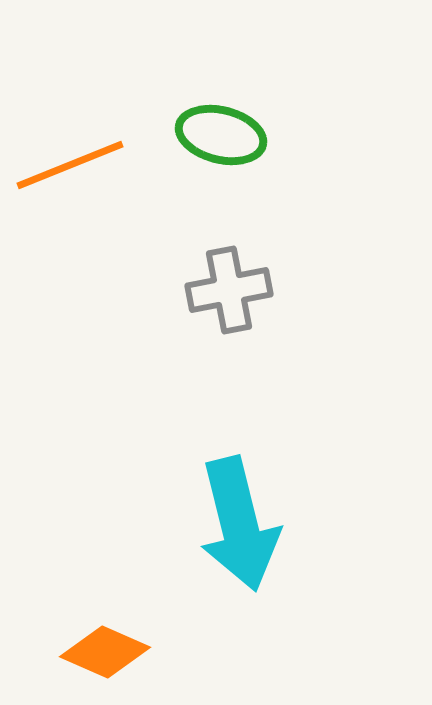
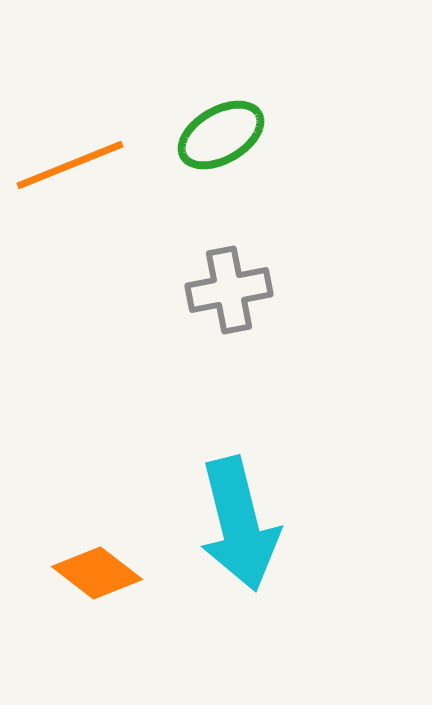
green ellipse: rotated 44 degrees counterclockwise
orange diamond: moved 8 px left, 79 px up; rotated 14 degrees clockwise
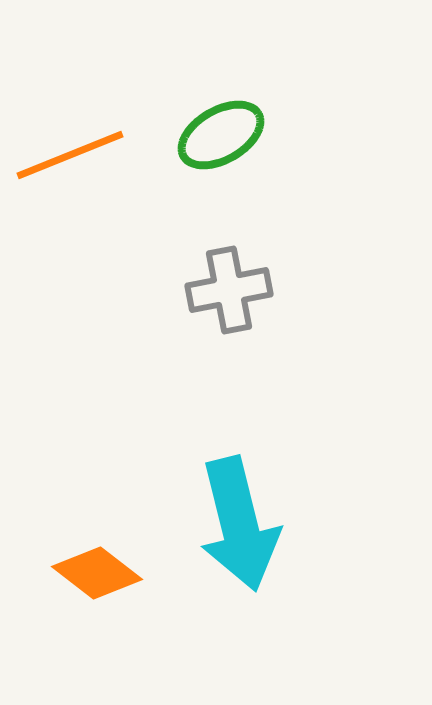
orange line: moved 10 px up
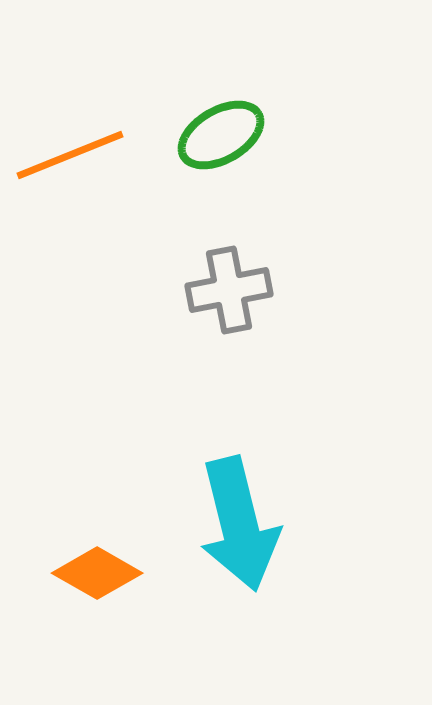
orange diamond: rotated 8 degrees counterclockwise
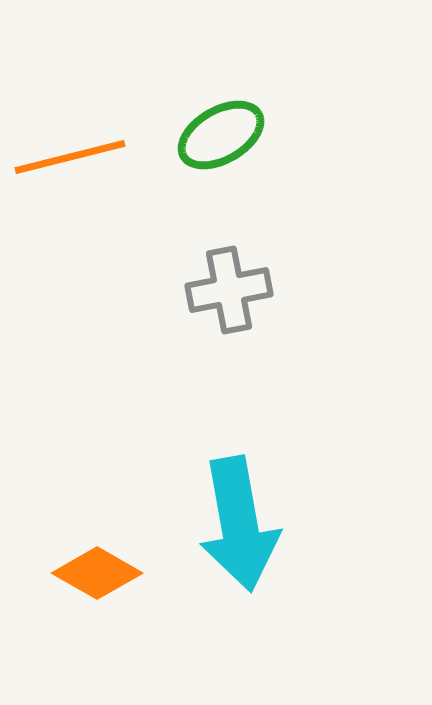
orange line: moved 2 px down; rotated 8 degrees clockwise
cyan arrow: rotated 4 degrees clockwise
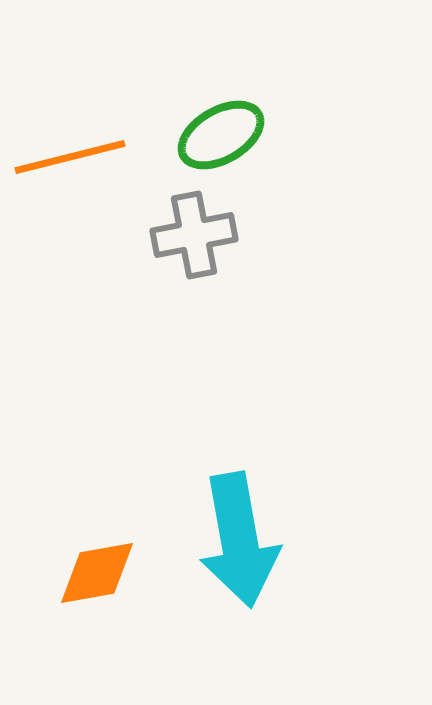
gray cross: moved 35 px left, 55 px up
cyan arrow: moved 16 px down
orange diamond: rotated 40 degrees counterclockwise
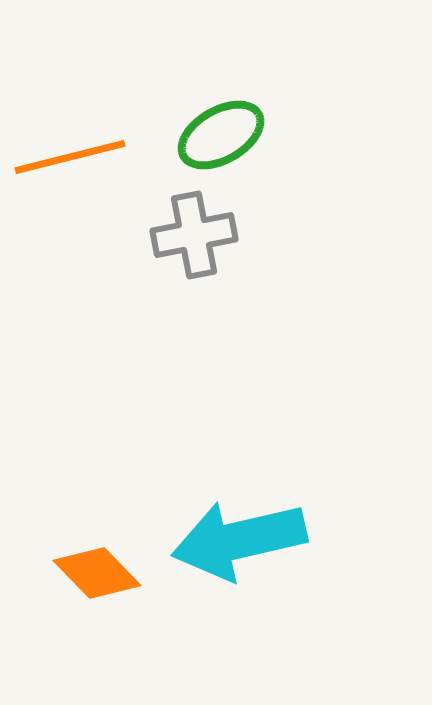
cyan arrow: rotated 87 degrees clockwise
orange diamond: rotated 56 degrees clockwise
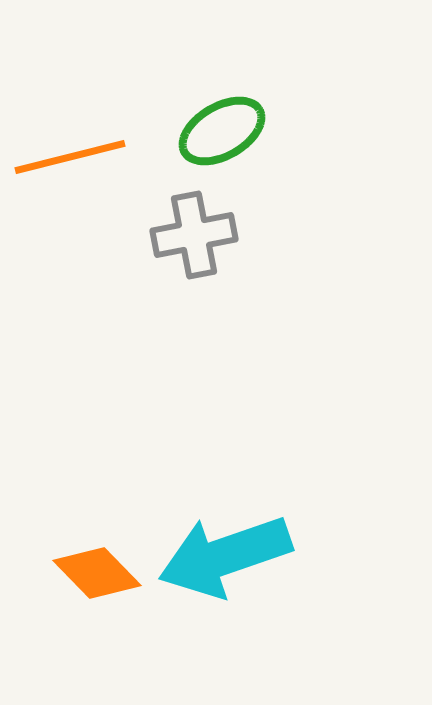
green ellipse: moved 1 px right, 4 px up
cyan arrow: moved 14 px left, 16 px down; rotated 6 degrees counterclockwise
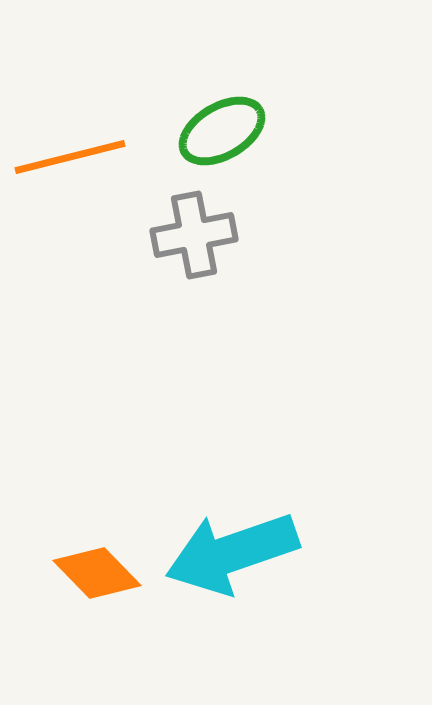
cyan arrow: moved 7 px right, 3 px up
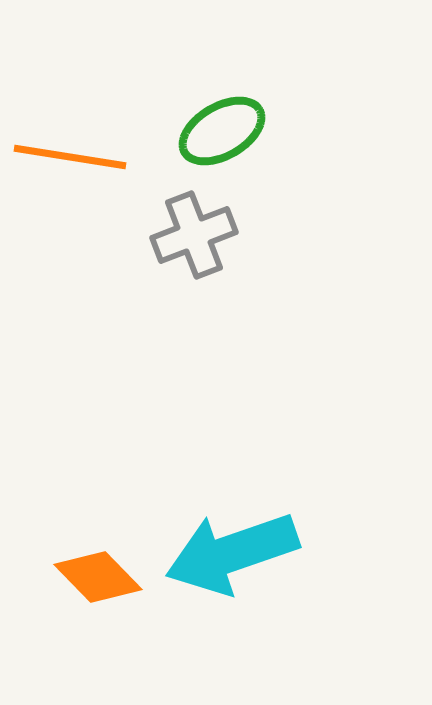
orange line: rotated 23 degrees clockwise
gray cross: rotated 10 degrees counterclockwise
orange diamond: moved 1 px right, 4 px down
